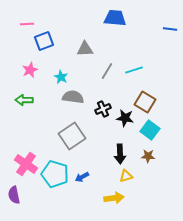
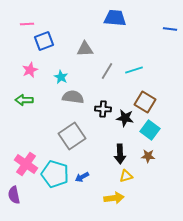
black cross: rotated 28 degrees clockwise
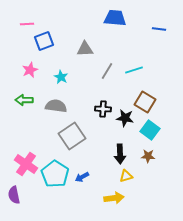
blue line: moved 11 px left
gray semicircle: moved 17 px left, 9 px down
cyan pentagon: rotated 16 degrees clockwise
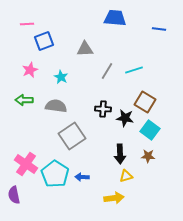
blue arrow: rotated 32 degrees clockwise
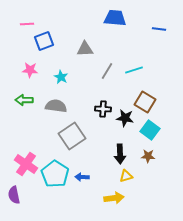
pink star: rotated 28 degrees clockwise
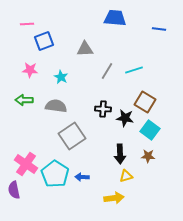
purple semicircle: moved 5 px up
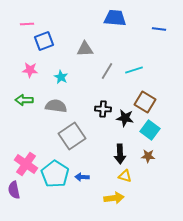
yellow triangle: moved 1 px left; rotated 32 degrees clockwise
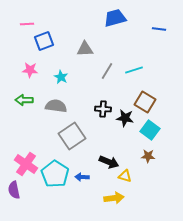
blue trapezoid: rotated 20 degrees counterclockwise
black arrow: moved 11 px left, 8 px down; rotated 66 degrees counterclockwise
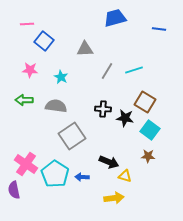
blue square: rotated 30 degrees counterclockwise
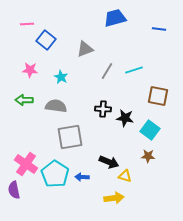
blue square: moved 2 px right, 1 px up
gray triangle: rotated 18 degrees counterclockwise
brown square: moved 13 px right, 6 px up; rotated 20 degrees counterclockwise
gray square: moved 2 px left, 1 px down; rotated 24 degrees clockwise
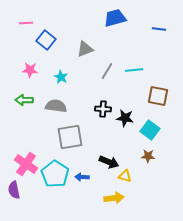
pink line: moved 1 px left, 1 px up
cyan line: rotated 12 degrees clockwise
